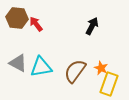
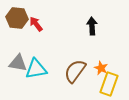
black arrow: rotated 30 degrees counterclockwise
gray triangle: rotated 18 degrees counterclockwise
cyan triangle: moved 5 px left, 2 px down
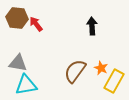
cyan triangle: moved 10 px left, 16 px down
yellow rectangle: moved 5 px right, 3 px up; rotated 10 degrees clockwise
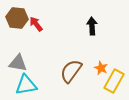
brown semicircle: moved 4 px left
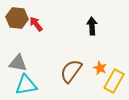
orange star: moved 1 px left
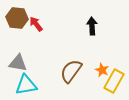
orange star: moved 2 px right, 2 px down
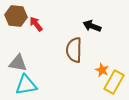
brown hexagon: moved 1 px left, 2 px up
black arrow: rotated 66 degrees counterclockwise
brown semicircle: moved 3 px right, 21 px up; rotated 35 degrees counterclockwise
yellow rectangle: moved 1 px down
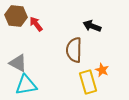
gray triangle: rotated 18 degrees clockwise
yellow rectangle: moved 26 px left; rotated 45 degrees counterclockwise
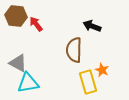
cyan triangle: moved 2 px right, 2 px up
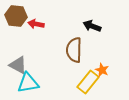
red arrow: rotated 42 degrees counterclockwise
gray triangle: moved 2 px down
yellow rectangle: rotated 55 degrees clockwise
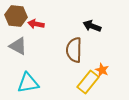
gray triangle: moved 19 px up
